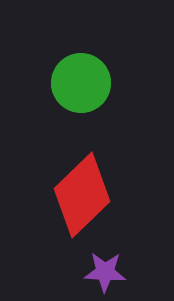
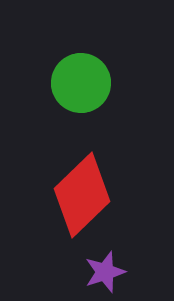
purple star: rotated 21 degrees counterclockwise
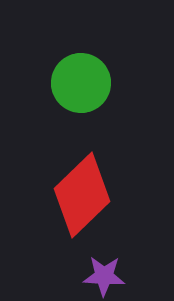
purple star: moved 1 px left, 4 px down; rotated 21 degrees clockwise
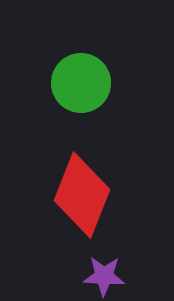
red diamond: rotated 24 degrees counterclockwise
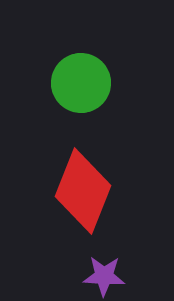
red diamond: moved 1 px right, 4 px up
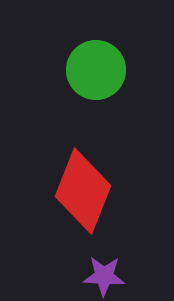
green circle: moved 15 px right, 13 px up
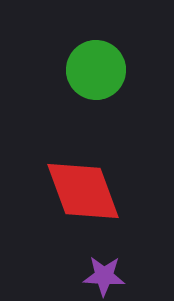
red diamond: rotated 42 degrees counterclockwise
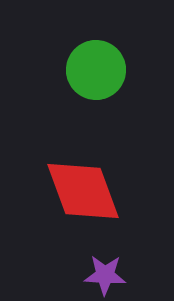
purple star: moved 1 px right, 1 px up
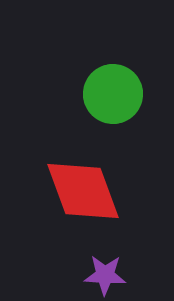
green circle: moved 17 px right, 24 px down
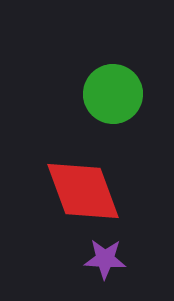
purple star: moved 16 px up
